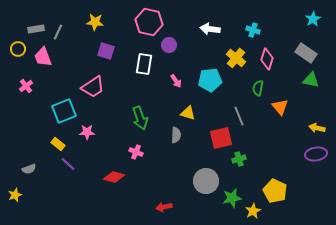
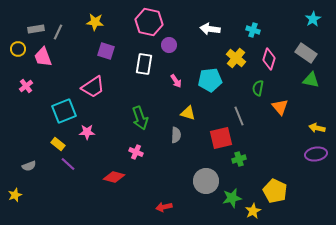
pink diamond at (267, 59): moved 2 px right
gray semicircle at (29, 169): moved 3 px up
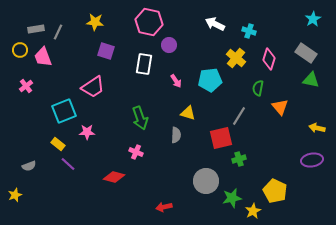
white arrow at (210, 29): moved 5 px right, 5 px up; rotated 18 degrees clockwise
cyan cross at (253, 30): moved 4 px left, 1 px down
yellow circle at (18, 49): moved 2 px right, 1 px down
gray line at (239, 116): rotated 54 degrees clockwise
purple ellipse at (316, 154): moved 4 px left, 6 px down
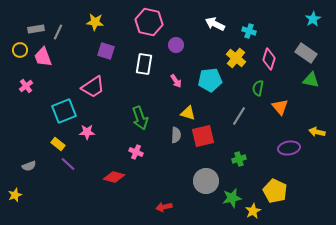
purple circle at (169, 45): moved 7 px right
yellow arrow at (317, 128): moved 4 px down
red square at (221, 138): moved 18 px left, 2 px up
purple ellipse at (312, 160): moved 23 px left, 12 px up
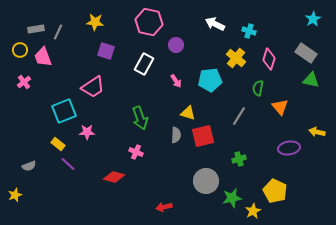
white rectangle at (144, 64): rotated 20 degrees clockwise
pink cross at (26, 86): moved 2 px left, 4 px up
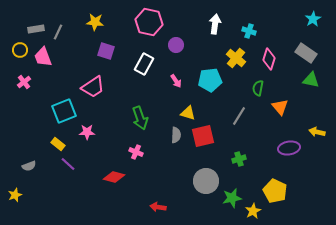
white arrow at (215, 24): rotated 72 degrees clockwise
red arrow at (164, 207): moved 6 px left; rotated 21 degrees clockwise
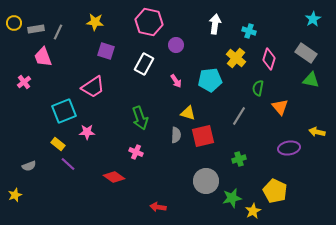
yellow circle at (20, 50): moved 6 px left, 27 px up
red diamond at (114, 177): rotated 20 degrees clockwise
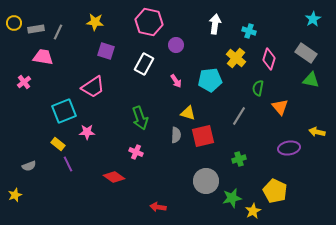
pink trapezoid at (43, 57): rotated 120 degrees clockwise
purple line at (68, 164): rotated 21 degrees clockwise
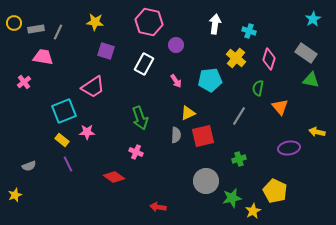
yellow triangle at (188, 113): rotated 42 degrees counterclockwise
yellow rectangle at (58, 144): moved 4 px right, 4 px up
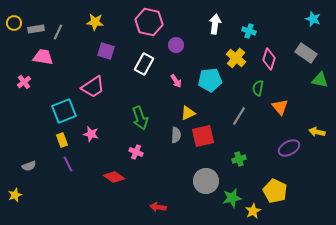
cyan star at (313, 19): rotated 21 degrees counterclockwise
green triangle at (311, 80): moved 9 px right
pink star at (87, 132): moved 4 px right, 2 px down; rotated 14 degrees clockwise
yellow rectangle at (62, 140): rotated 32 degrees clockwise
purple ellipse at (289, 148): rotated 20 degrees counterclockwise
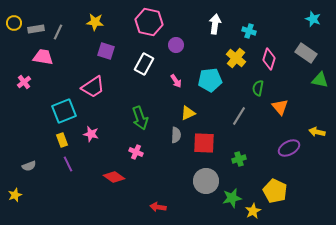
red square at (203, 136): moved 1 px right, 7 px down; rotated 15 degrees clockwise
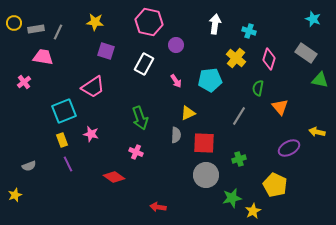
gray circle at (206, 181): moved 6 px up
yellow pentagon at (275, 191): moved 6 px up
